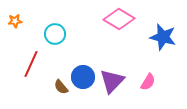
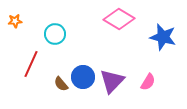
brown semicircle: moved 3 px up
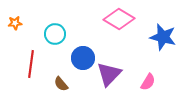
orange star: moved 2 px down
red line: rotated 16 degrees counterclockwise
blue circle: moved 19 px up
purple triangle: moved 3 px left, 7 px up
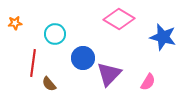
red line: moved 2 px right, 1 px up
brown semicircle: moved 12 px left
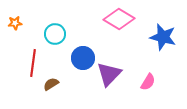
brown semicircle: moved 2 px right; rotated 98 degrees clockwise
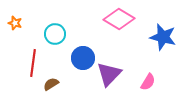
orange star: rotated 24 degrees clockwise
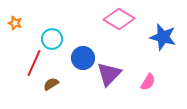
cyan circle: moved 3 px left, 5 px down
red line: moved 1 px right; rotated 16 degrees clockwise
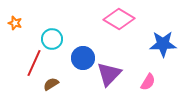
blue star: moved 7 px down; rotated 16 degrees counterclockwise
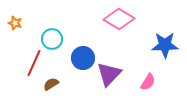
blue star: moved 2 px right, 1 px down
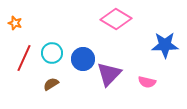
pink diamond: moved 3 px left
cyan circle: moved 14 px down
blue circle: moved 1 px down
red line: moved 10 px left, 5 px up
pink semicircle: moved 1 px left; rotated 72 degrees clockwise
